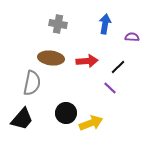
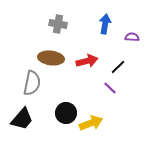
red arrow: rotated 10 degrees counterclockwise
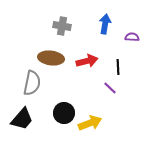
gray cross: moved 4 px right, 2 px down
black line: rotated 49 degrees counterclockwise
black circle: moved 2 px left
yellow arrow: moved 1 px left
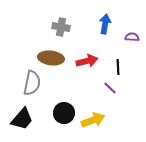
gray cross: moved 1 px left, 1 px down
yellow arrow: moved 3 px right, 3 px up
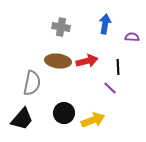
brown ellipse: moved 7 px right, 3 px down
